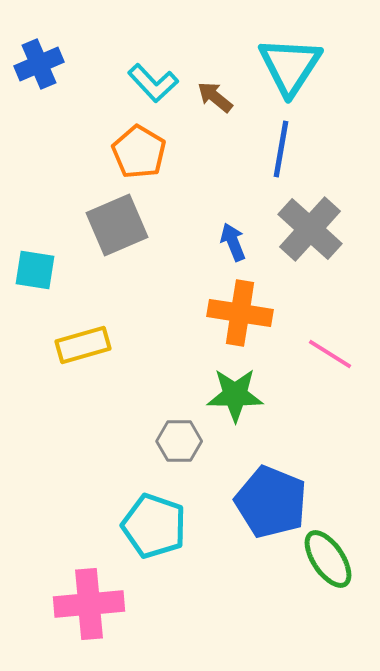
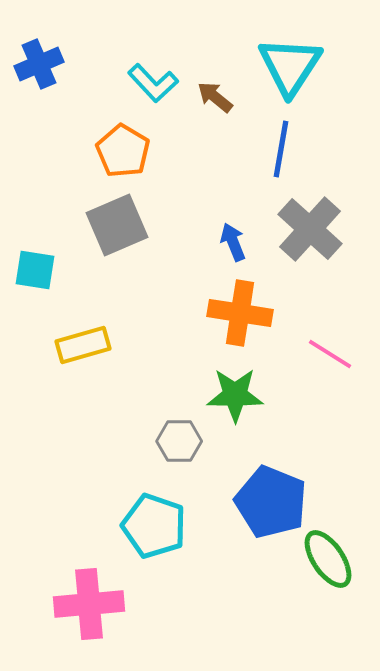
orange pentagon: moved 16 px left, 1 px up
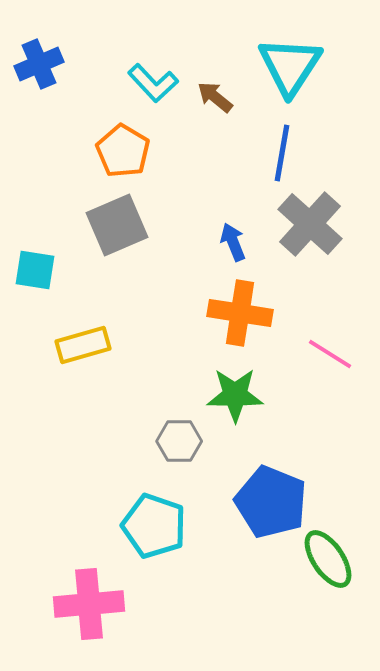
blue line: moved 1 px right, 4 px down
gray cross: moved 5 px up
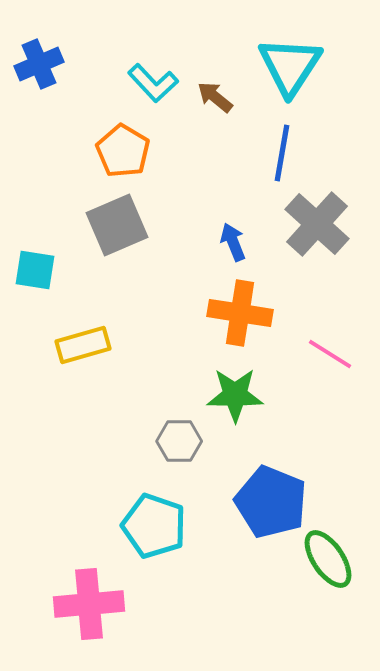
gray cross: moved 7 px right
